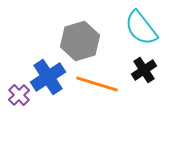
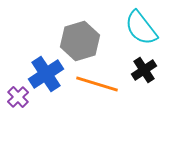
blue cross: moved 2 px left, 3 px up
purple cross: moved 1 px left, 2 px down
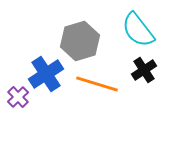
cyan semicircle: moved 3 px left, 2 px down
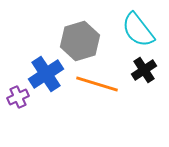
purple cross: rotated 20 degrees clockwise
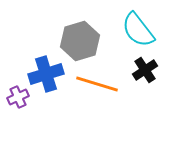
black cross: moved 1 px right
blue cross: rotated 16 degrees clockwise
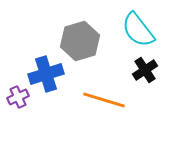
orange line: moved 7 px right, 16 px down
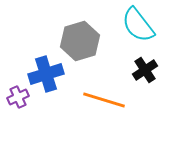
cyan semicircle: moved 5 px up
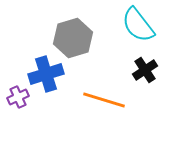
gray hexagon: moved 7 px left, 3 px up
